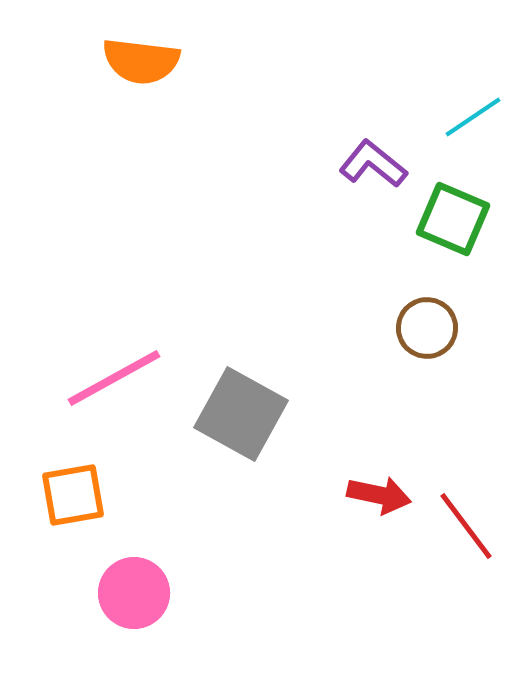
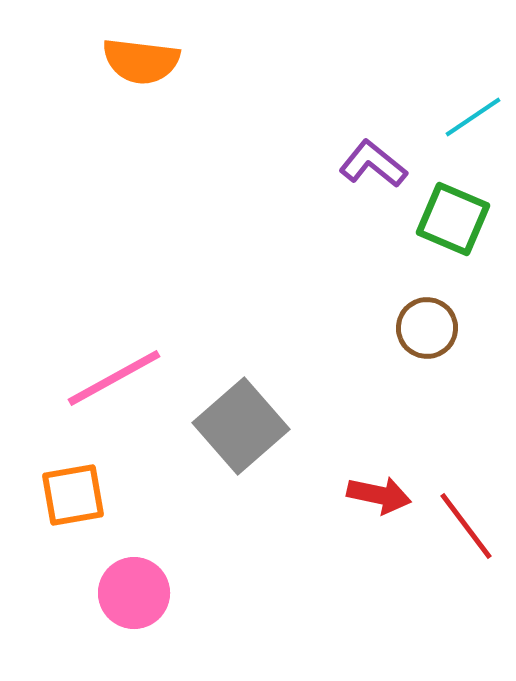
gray square: moved 12 px down; rotated 20 degrees clockwise
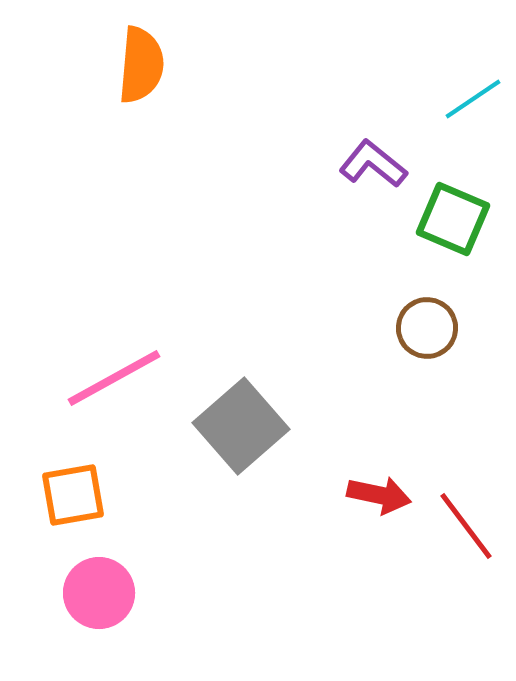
orange semicircle: moved 4 px down; rotated 92 degrees counterclockwise
cyan line: moved 18 px up
pink circle: moved 35 px left
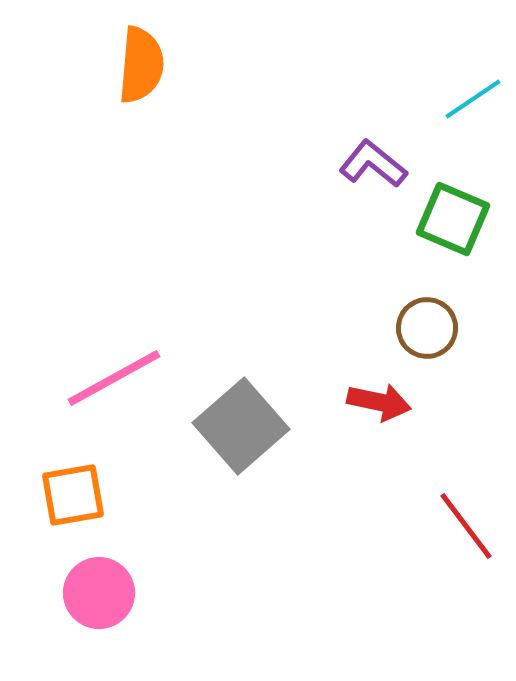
red arrow: moved 93 px up
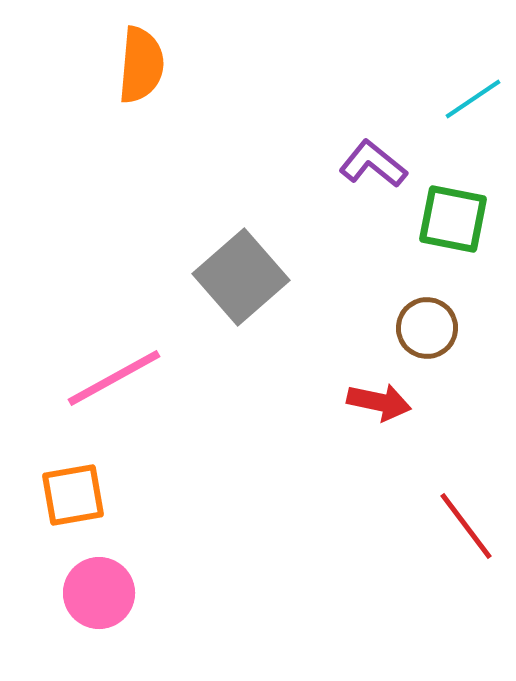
green square: rotated 12 degrees counterclockwise
gray square: moved 149 px up
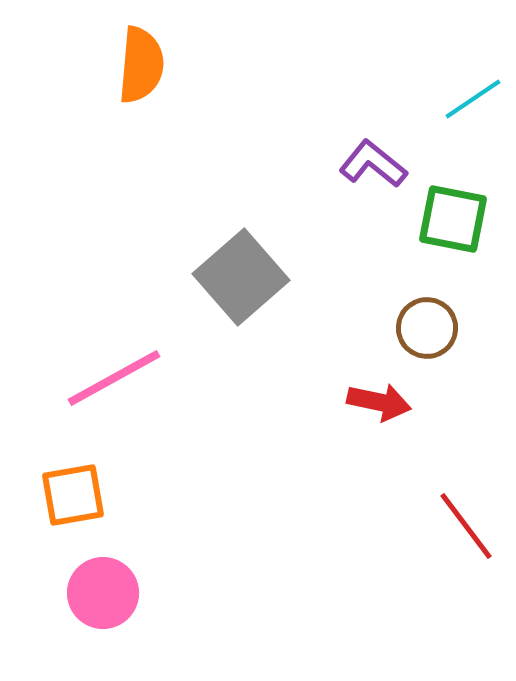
pink circle: moved 4 px right
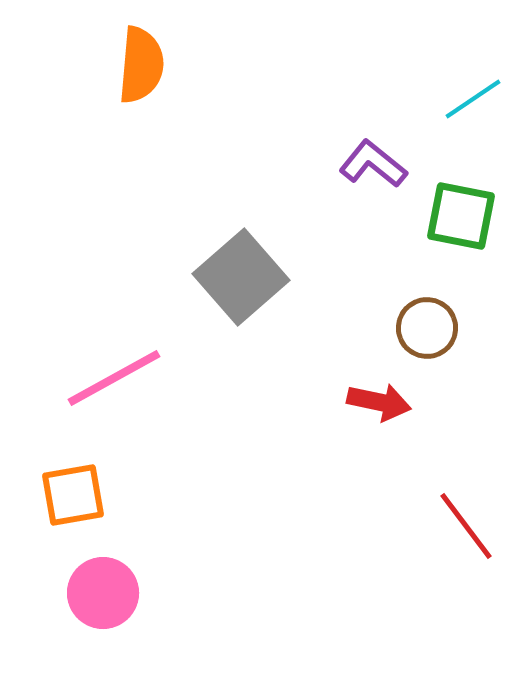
green square: moved 8 px right, 3 px up
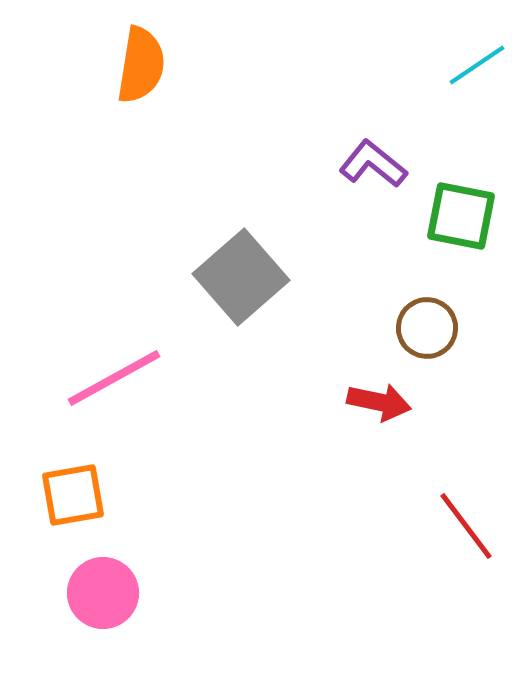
orange semicircle: rotated 4 degrees clockwise
cyan line: moved 4 px right, 34 px up
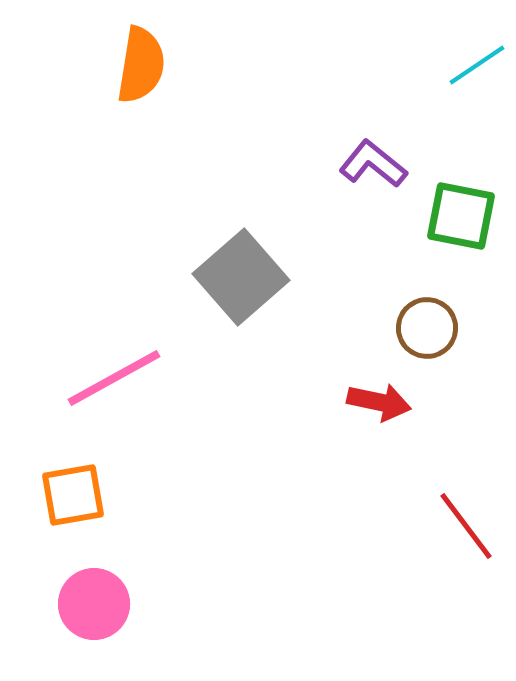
pink circle: moved 9 px left, 11 px down
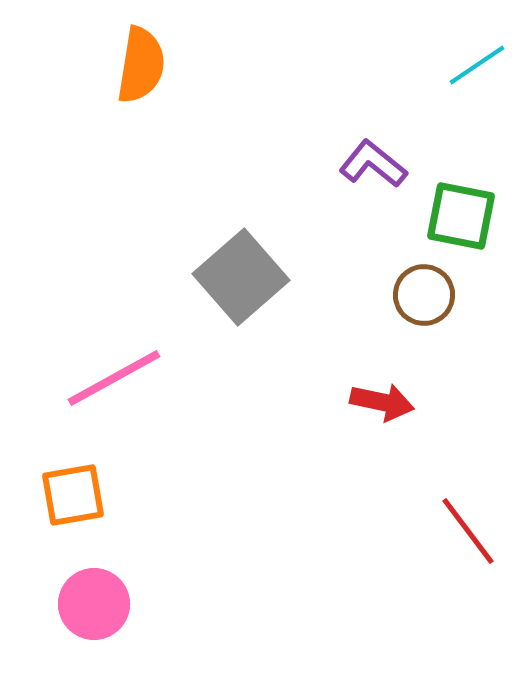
brown circle: moved 3 px left, 33 px up
red arrow: moved 3 px right
red line: moved 2 px right, 5 px down
